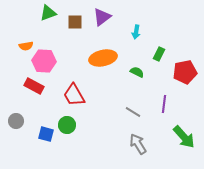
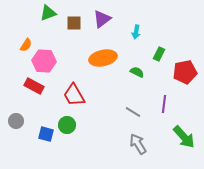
purple triangle: moved 2 px down
brown square: moved 1 px left, 1 px down
orange semicircle: moved 1 px up; rotated 48 degrees counterclockwise
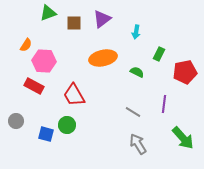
green arrow: moved 1 px left, 1 px down
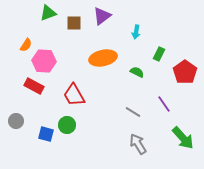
purple triangle: moved 3 px up
red pentagon: rotated 25 degrees counterclockwise
purple line: rotated 42 degrees counterclockwise
